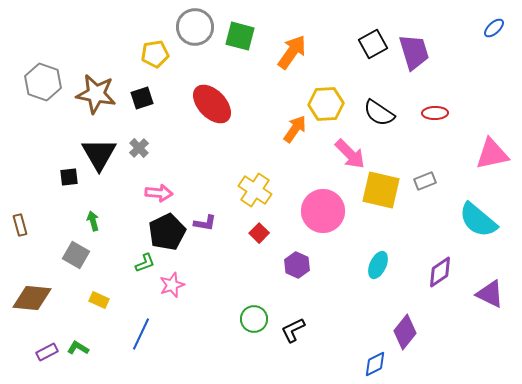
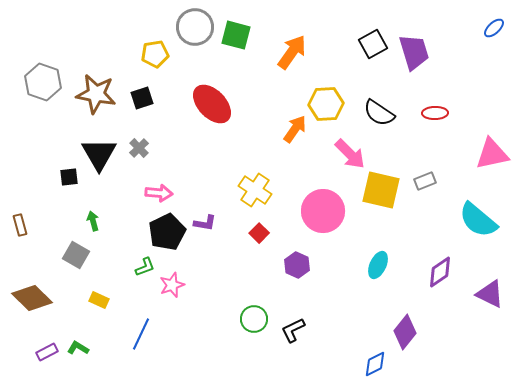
green square at (240, 36): moved 4 px left, 1 px up
green L-shape at (145, 263): moved 4 px down
brown diamond at (32, 298): rotated 39 degrees clockwise
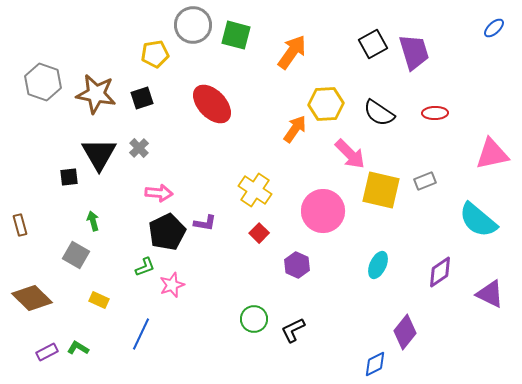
gray circle at (195, 27): moved 2 px left, 2 px up
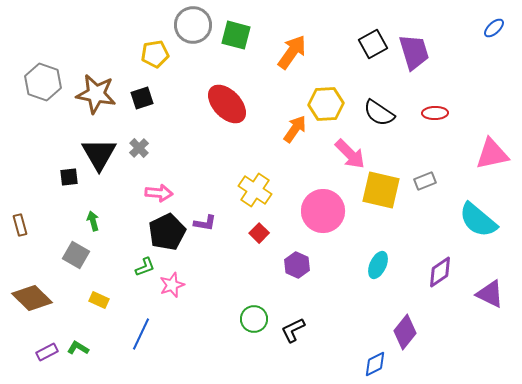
red ellipse at (212, 104): moved 15 px right
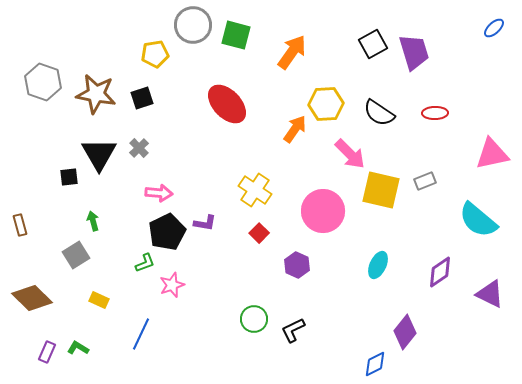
gray square at (76, 255): rotated 28 degrees clockwise
green L-shape at (145, 267): moved 4 px up
purple rectangle at (47, 352): rotated 40 degrees counterclockwise
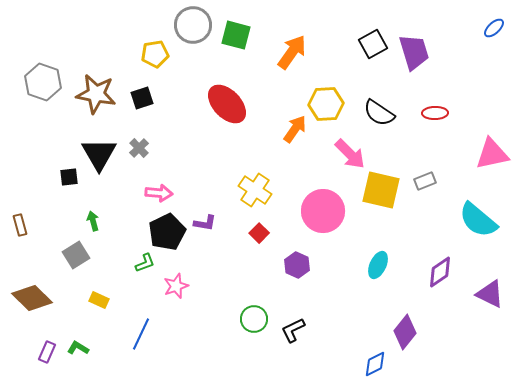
pink star at (172, 285): moved 4 px right, 1 px down
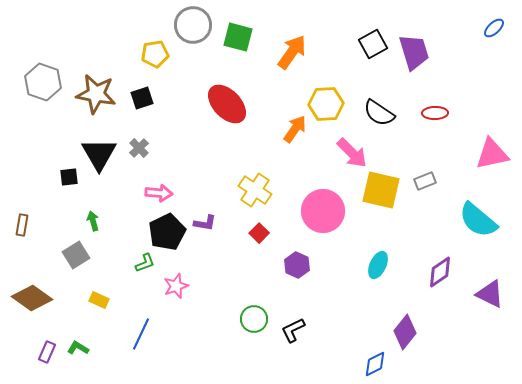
green square at (236, 35): moved 2 px right, 2 px down
pink arrow at (350, 154): moved 2 px right, 1 px up
brown rectangle at (20, 225): moved 2 px right; rotated 25 degrees clockwise
brown diamond at (32, 298): rotated 9 degrees counterclockwise
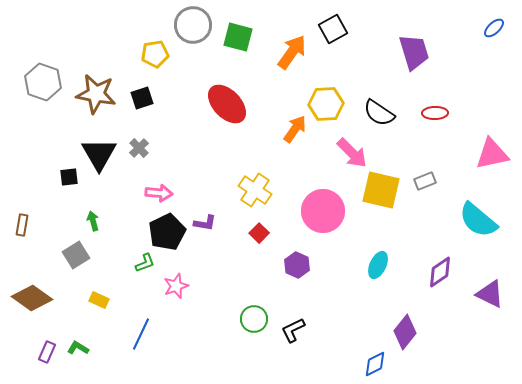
black square at (373, 44): moved 40 px left, 15 px up
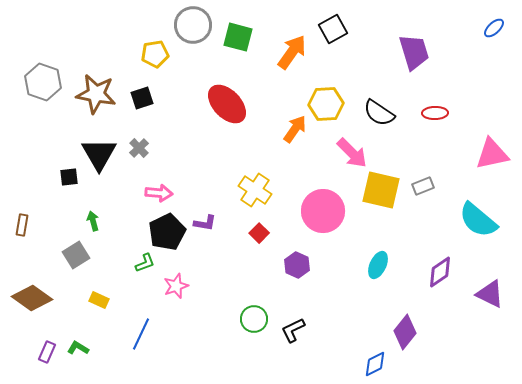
gray rectangle at (425, 181): moved 2 px left, 5 px down
